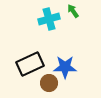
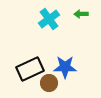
green arrow: moved 8 px right, 3 px down; rotated 56 degrees counterclockwise
cyan cross: rotated 20 degrees counterclockwise
black rectangle: moved 5 px down
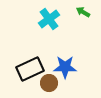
green arrow: moved 2 px right, 2 px up; rotated 32 degrees clockwise
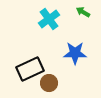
blue star: moved 10 px right, 14 px up
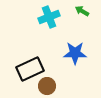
green arrow: moved 1 px left, 1 px up
cyan cross: moved 2 px up; rotated 15 degrees clockwise
brown circle: moved 2 px left, 3 px down
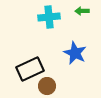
green arrow: rotated 32 degrees counterclockwise
cyan cross: rotated 15 degrees clockwise
blue star: rotated 25 degrees clockwise
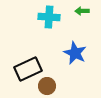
cyan cross: rotated 10 degrees clockwise
black rectangle: moved 2 px left
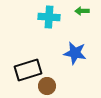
blue star: rotated 15 degrees counterclockwise
black rectangle: moved 1 px down; rotated 8 degrees clockwise
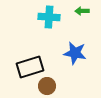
black rectangle: moved 2 px right, 3 px up
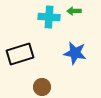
green arrow: moved 8 px left
black rectangle: moved 10 px left, 13 px up
brown circle: moved 5 px left, 1 px down
